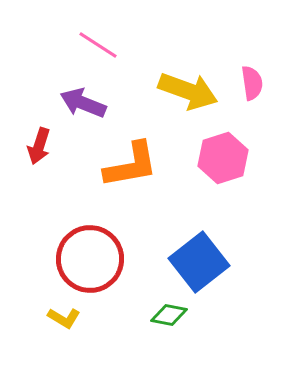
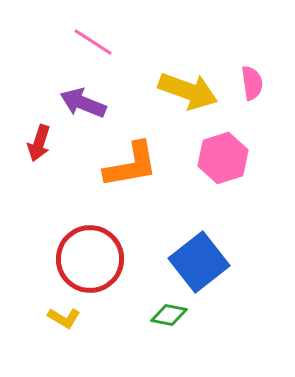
pink line: moved 5 px left, 3 px up
red arrow: moved 3 px up
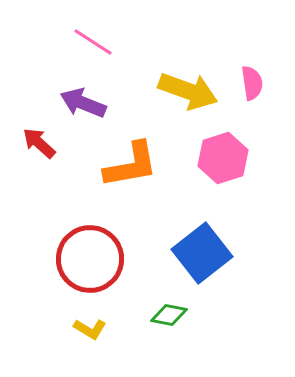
red arrow: rotated 114 degrees clockwise
blue square: moved 3 px right, 9 px up
yellow L-shape: moved 26 px right, 11 px down
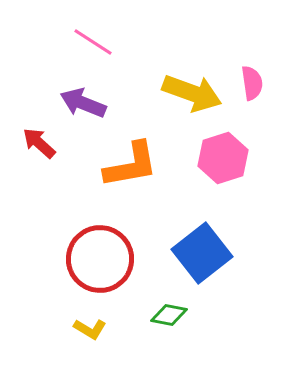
yellow arrow: moved 4 px right, 2 px down
red circle: moved 10 px right
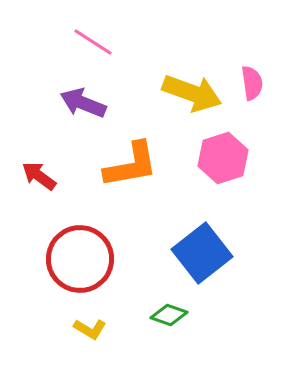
red arrow: moved 33 px down; rotated 6 degrees counterclockwise
red circle: moved 20 px left
green diamond: rotated 9 degrees clockwise
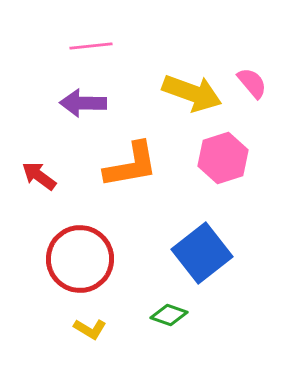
pink line: moved 2 px left, 4 px down; rotated 39 degrees counterclockwise
pink semicircle: rotated 32 degrees counterclockwise
purple arrow: rotated 21 degrees counterclockwise
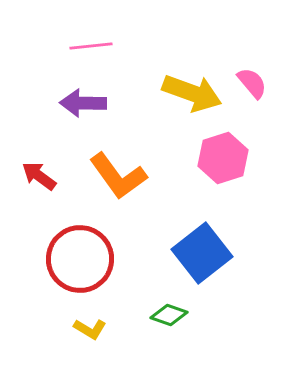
orange L-shape: moved 13 px left, 11 px down; rotated 64 degrees clockwise
